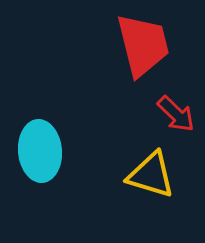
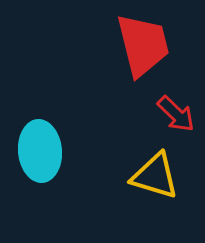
yellow triangle: moved 4 px right, 1 px down
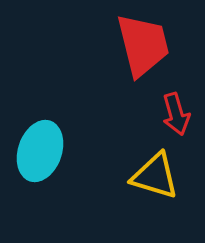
red arrow: rotated 30 degrees clockwise
cyan ellipse: rotated 24 degrees clockwise
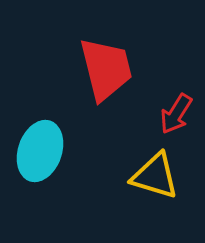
red trapezoid: moved 37 px left, 24 px down
red arrow: rotated 48 degrees clockwise
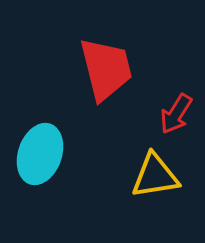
cyan ellipse: moved 3 px down
yellow triangle: rotated 26 degrees counterclockwise
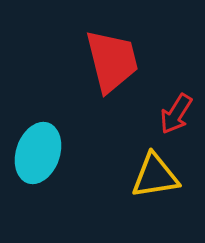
red trapezoid: moved 6 px right, 8 px up
cyan ellipse: moved 2 px left, 1 px up
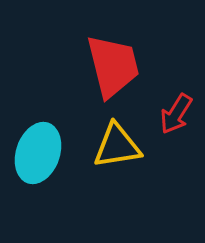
red trapezoid: moved 1 px right, 5 px down
yellow triangle: moved 38 px left, 30 px up
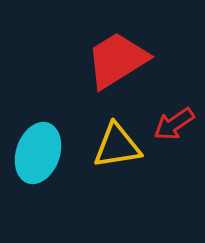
red trapezoid: moved 4 px right, 6 px up; rotated 108 degrees counterclockwise
red arrow: moved 2 px left, 10 px down; rotated 24 degrees clockwise
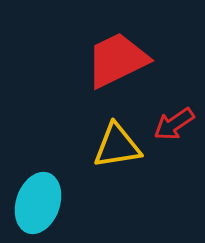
red trapezoid: rotated 6 degrees clockwise
cyan ellipse: moved 50 px down
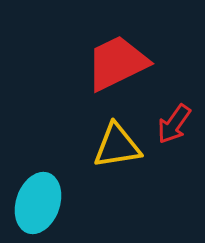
red trapezoid: moved 3 px down
red arrow: rotated 21 degrees counterclockwise
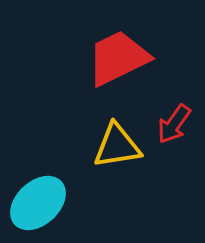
red trapezoid: moved 1 px right, 5 px up
cyan ellipse: rotated 28 degrees clockwise
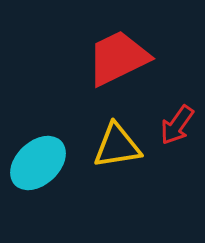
red arrow: moved 3 px right, 1 px down
cyan ellipse: moved 40 px up
